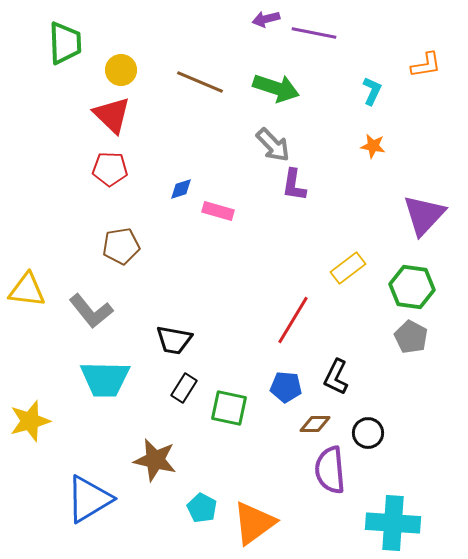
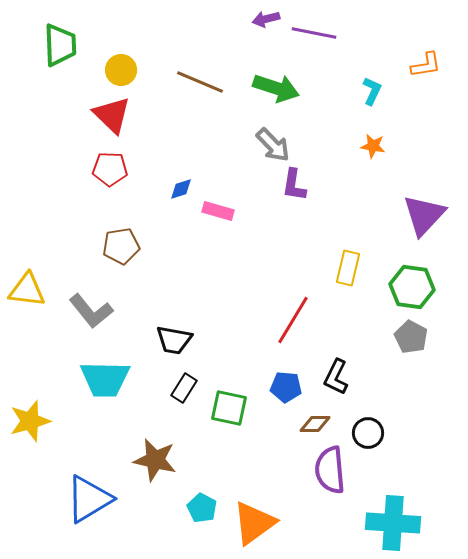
green trapezoid: moved 5 px left, 2 px down
yellow rectangle: rotated 40 degrees counterclockwise
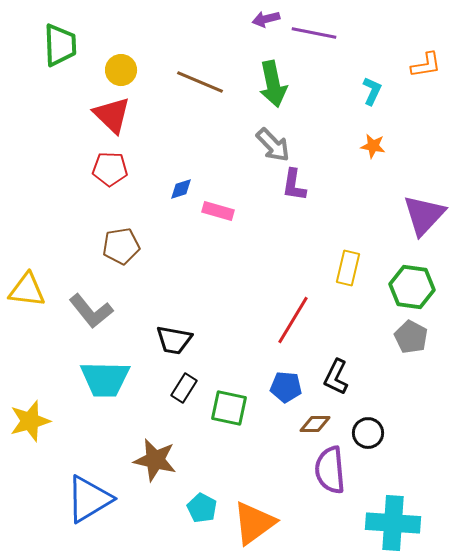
green arrow: moved 3 px left, 4 px up; rotated 60 degrees clockwise
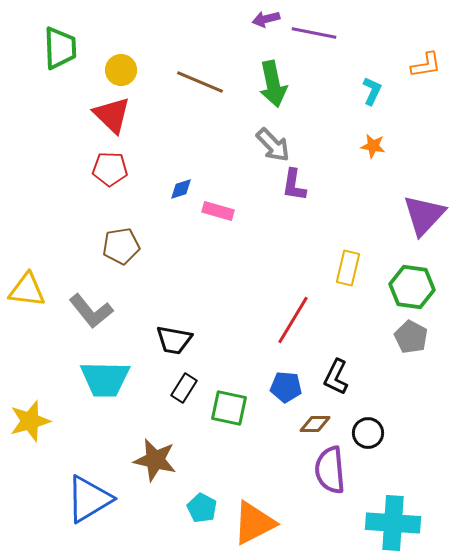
green trapezoid: moved 3 px down
orange triangle: rotated 9 degrees clockwise
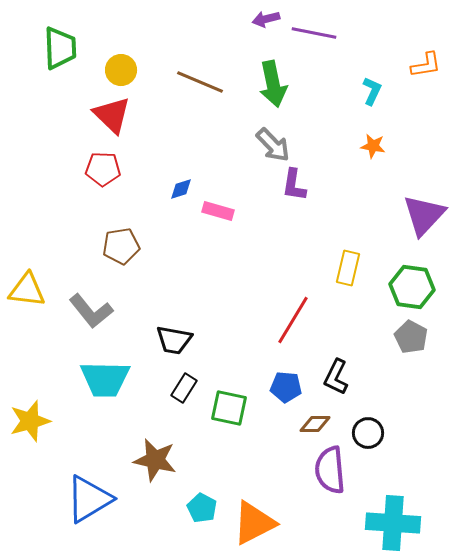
red pentagon: moved 7 px left
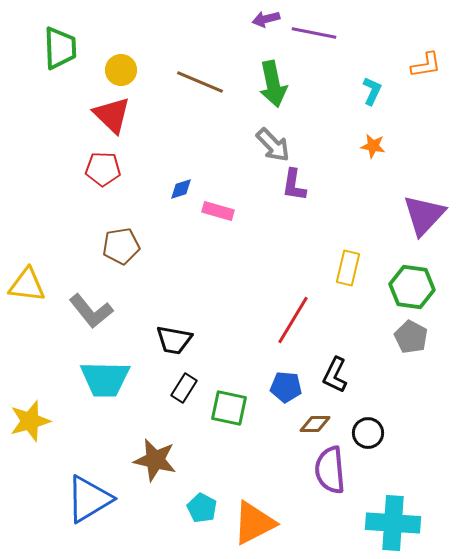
yellow triangle: moved 5 px up
black L-shape: moved 1 px left, 2 px up
